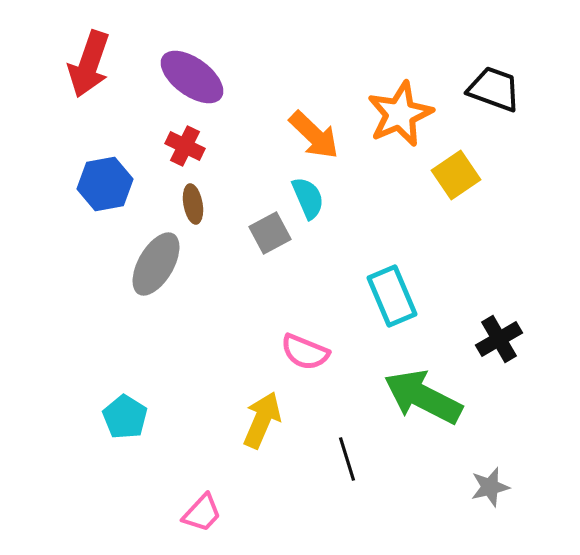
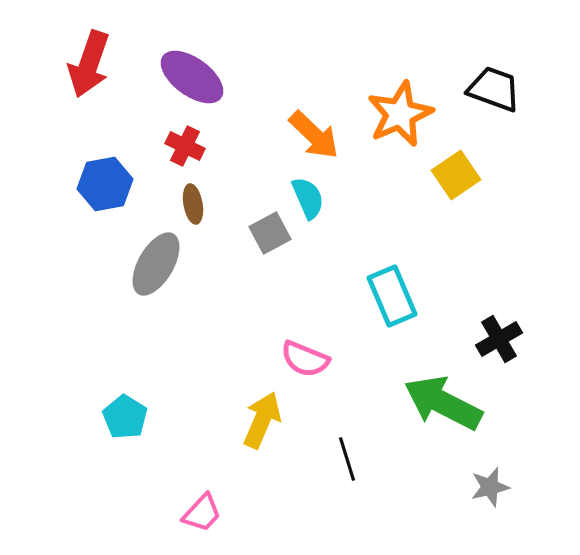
pink semicircle: moved 7 px down
green arrow: moved 20 px right, 6 px down
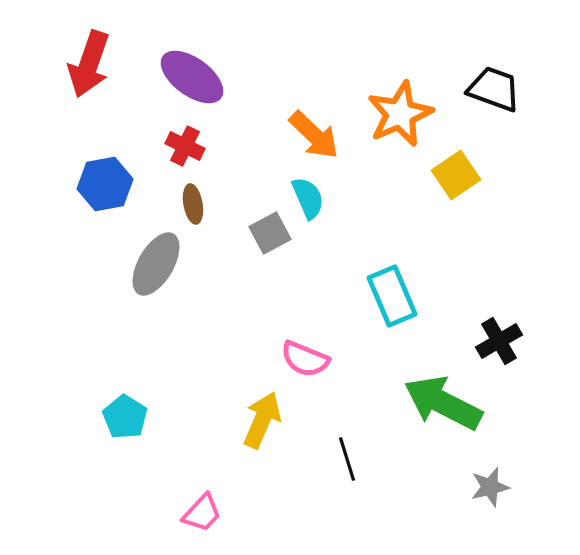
black cross: moved 2 px down
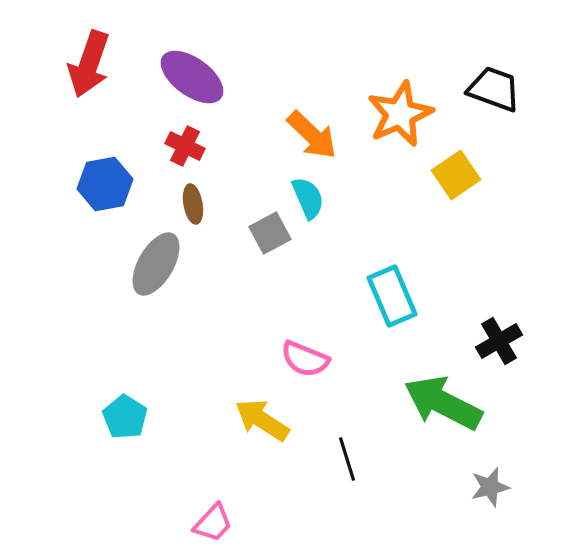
orange arrow: moved 2 px left
yellow arrow: rotated 80 degrees counterclockwise
pink trapezoid: moved 11 px right, 10 px down
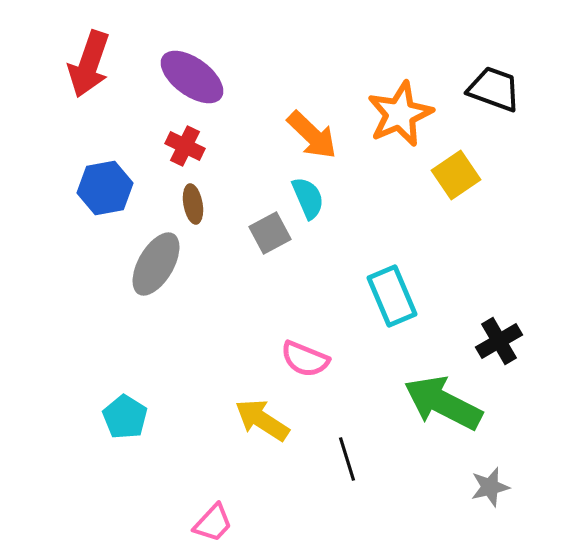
blue hexagon: moved 4 px down
